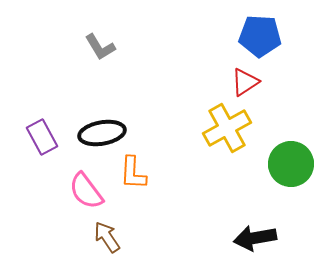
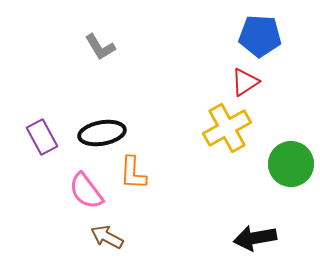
brown arrow: rotated 28 degrees counterclockwise
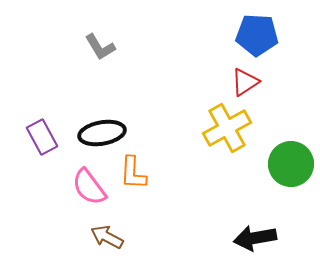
blue pentagon: moved 3 px left, 1 px up
pink semicircle: moved 3 px right, 4 px up
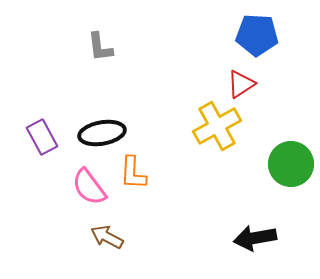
gray L-shape: rotated 24 degrees clockwise
red triangle: moved 4 px left, 2 px down
yellow cross: moved 10 px left, 2 px up
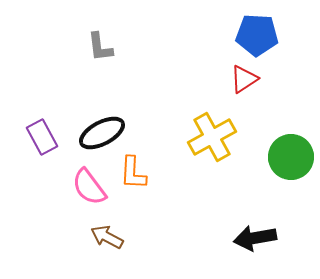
red triangle: moved 3 px right, 5 px up
yellow cross: moved 5 px left, 11 px down
black ellipse: rotated 18 degrees counterclockwise
green circle: moved 7 px up
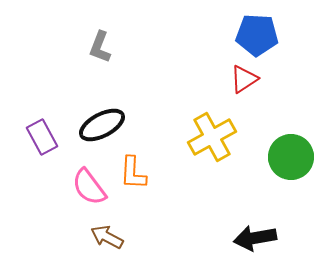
gray L-shape: rotated 28 degrees clockwise
black ellipse: moved 8 px up
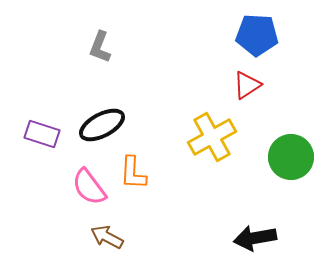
red triangle: moved 3 px right, 6 px down
purple rectangle: moved 3 px up; rotated 44 degrees counterclockwise
